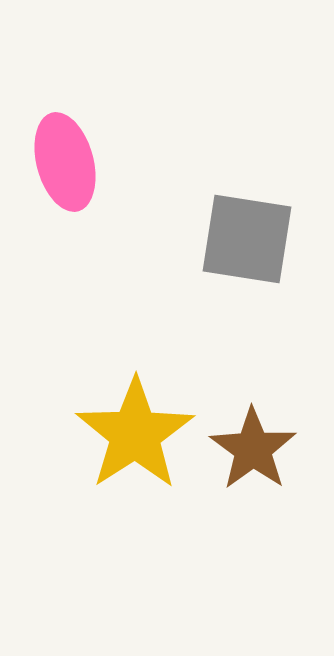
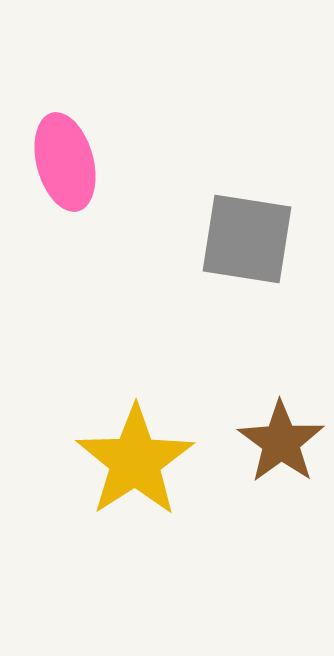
yellow star: moved 27 px down
brown star: moved 28 px right, 7 px up
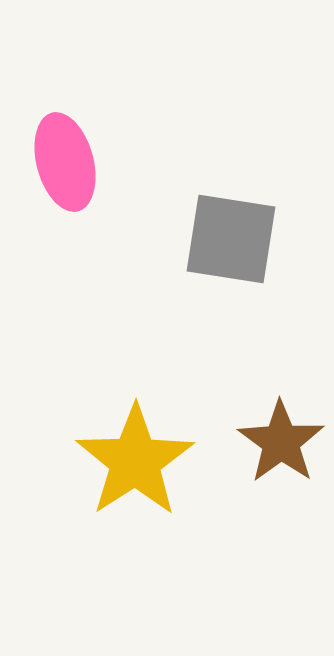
gray square: moved 16 px left
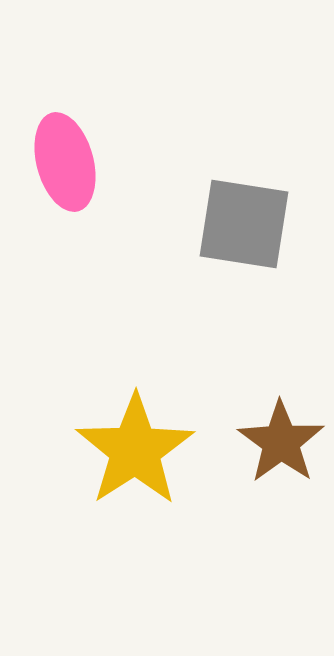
gray square: moved 13 px right, 15 px up
yellow star: moved 11 px up
